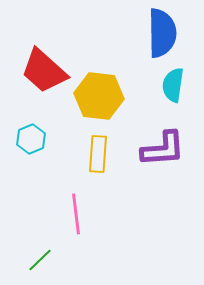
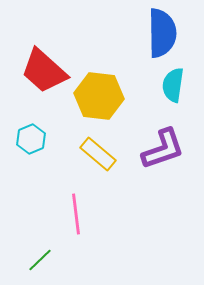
purple L-shape: rotated 15 degrees counterclockwise
yellow rectangle: rotated 54 degrees counterclockwise
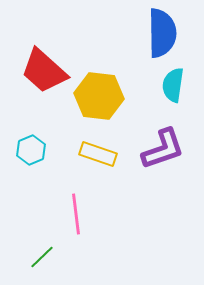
cyan hexagon: moved 11 px down
yellow rectangle: rotated 21 degrees counterclockwise
green line: moved 2 px right, 3 px up
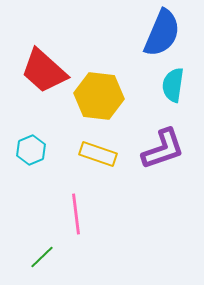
blue semicircle: rotated 24 degrees clockwise
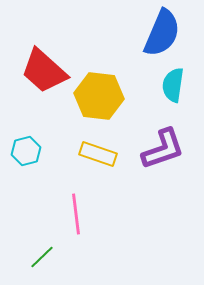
cyan hexagon: moved 5 px left, 1 px down; rotated 8 degrees clockwise
